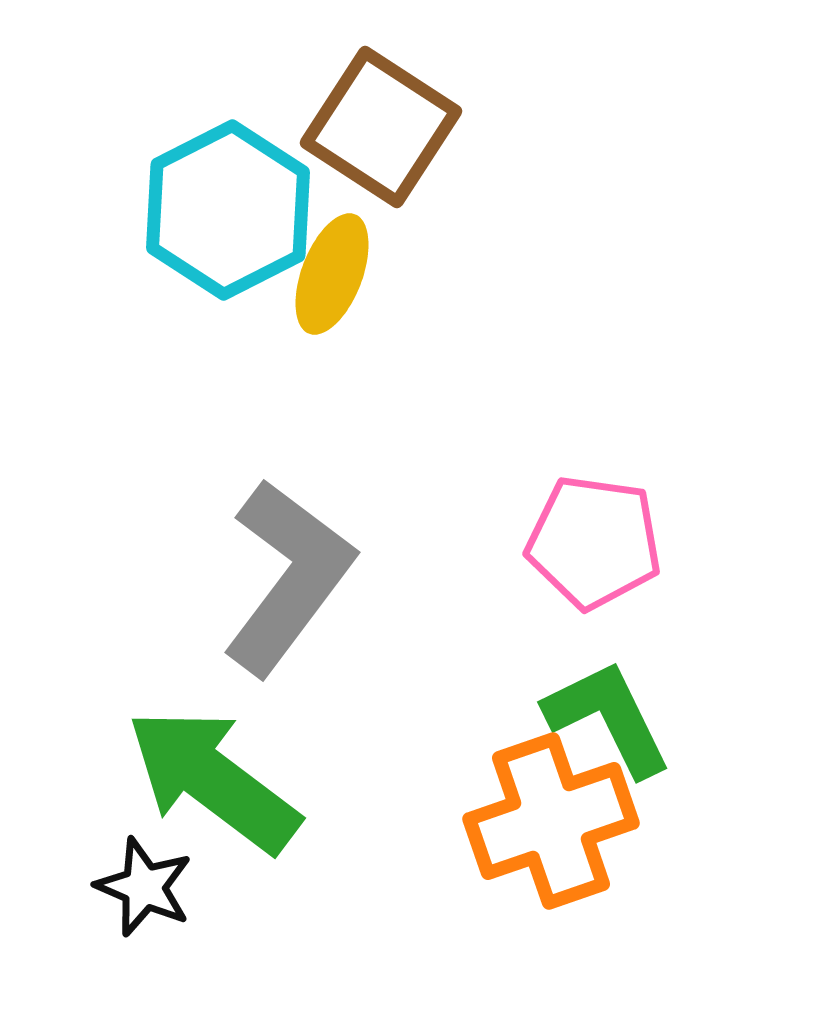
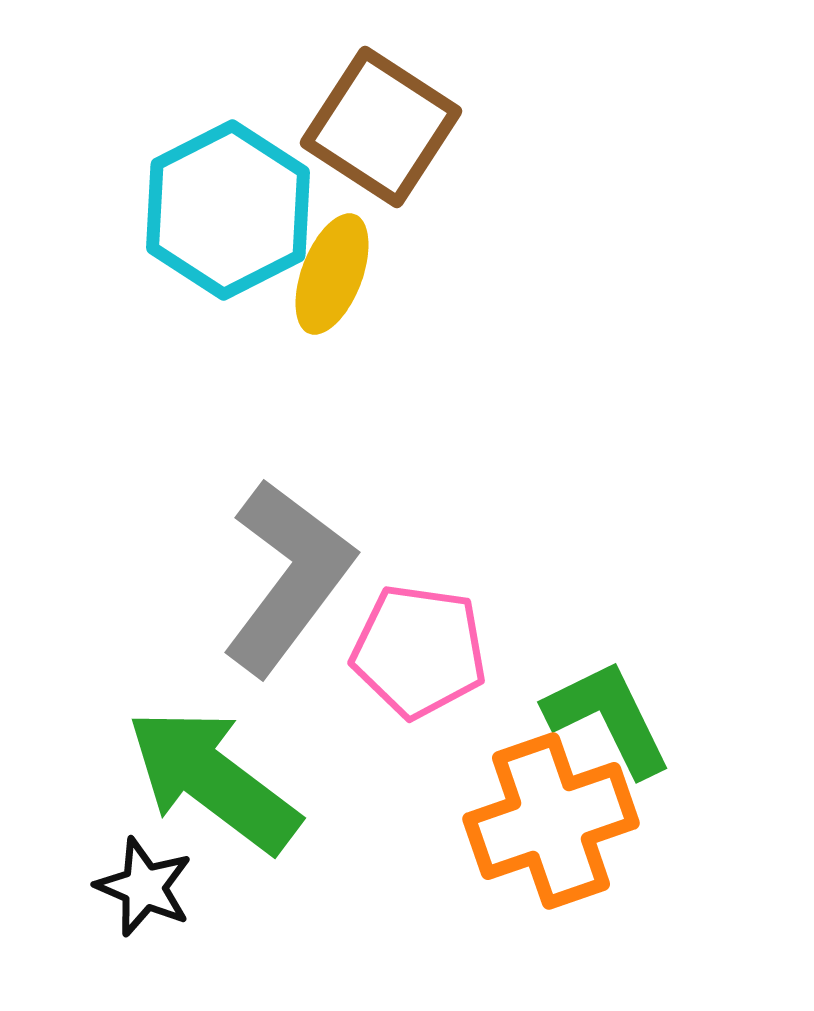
pink pentagon: moved 175 px left, 109 px down
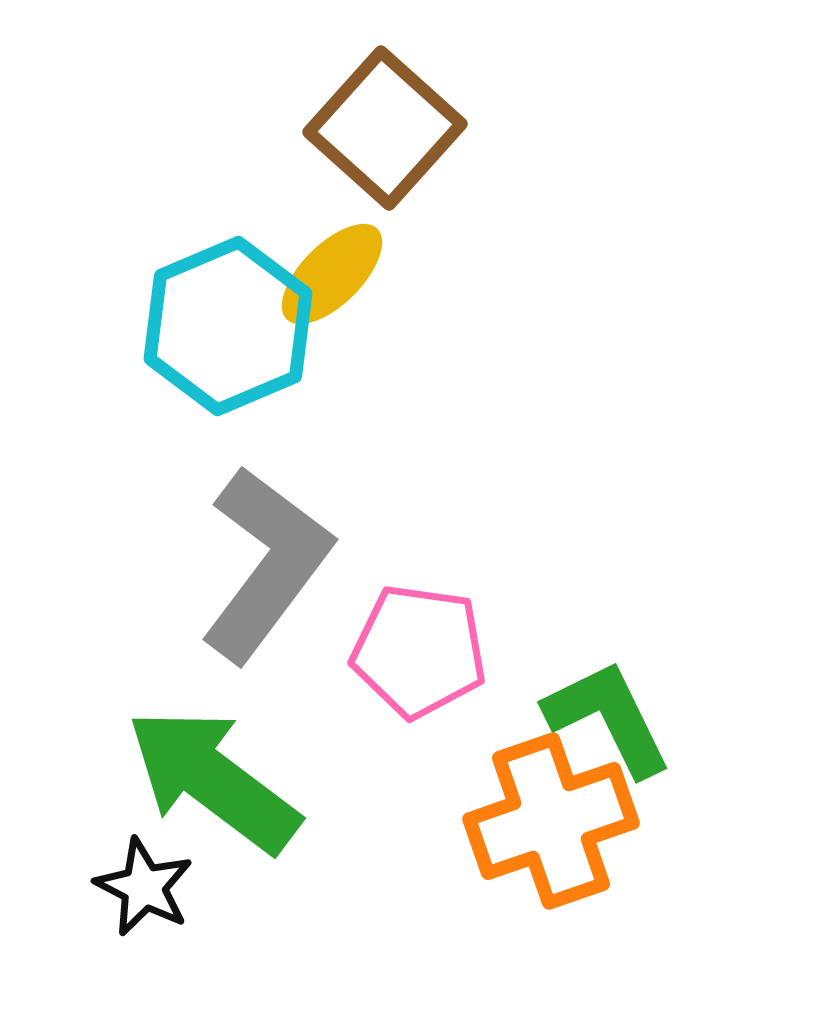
brown square: moved 4 px right, 1 px down; rotated 9 degrees clockwise
cyan hexagon: moved 116 px down; rotated 4 degrees clockwise
yellow ellipse: rotated 24 degrees clockwise
gray L-shape: moved 22 px left, 13 px up
black star: rotated 4 degrees clockwise
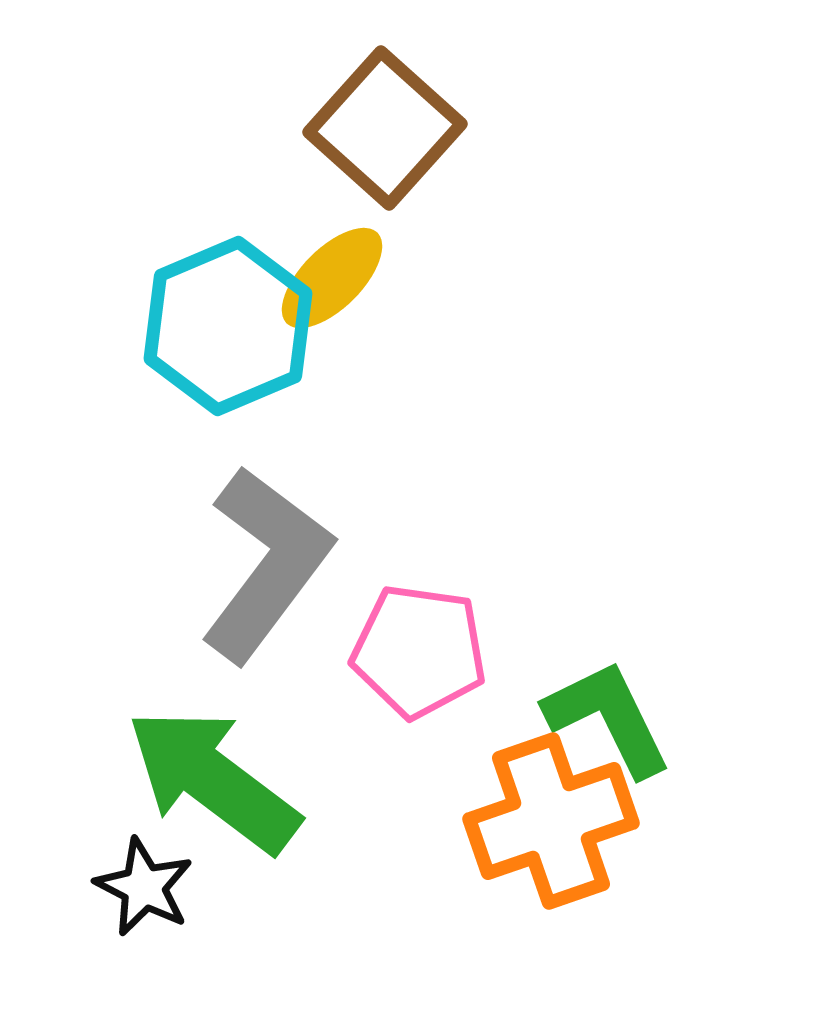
yellow ellipse: moved 4 px down
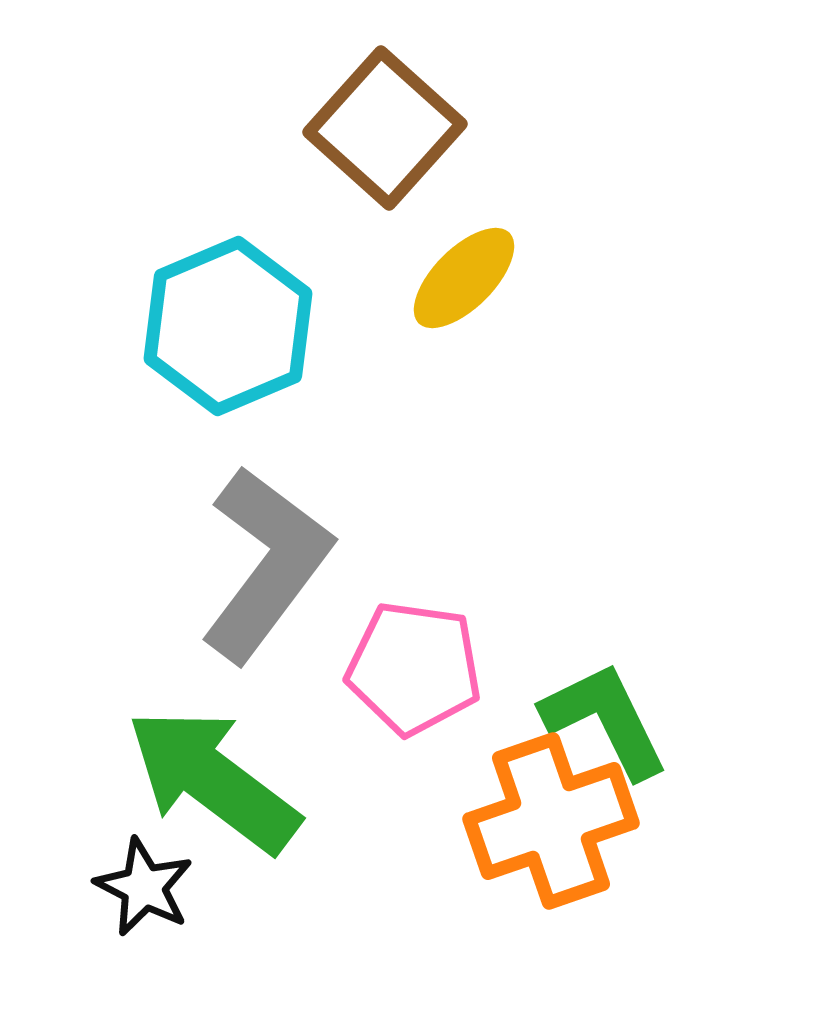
yellow ellipse: moved 132 px right
pink pentagon: moved 5 px left, 17 px down
green L-shape: moved 3 px left, 2 px down
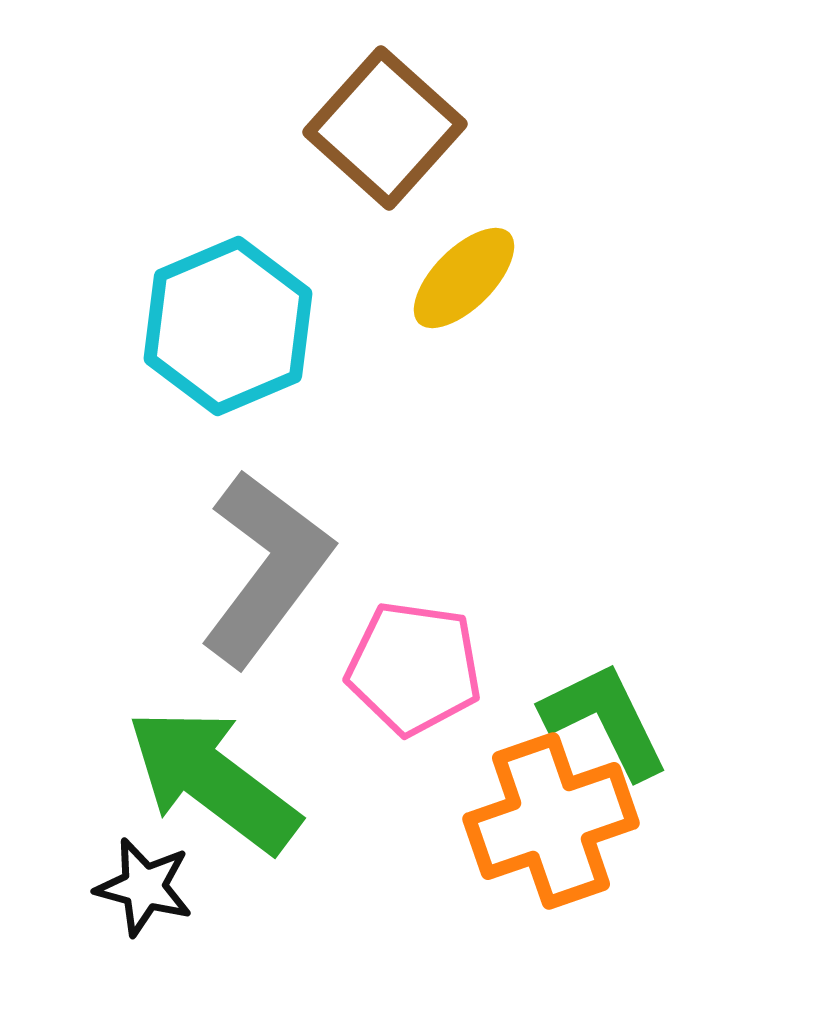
gray L-shape: moved 4 px down
black star: rotated 12 degrees counterclockwise
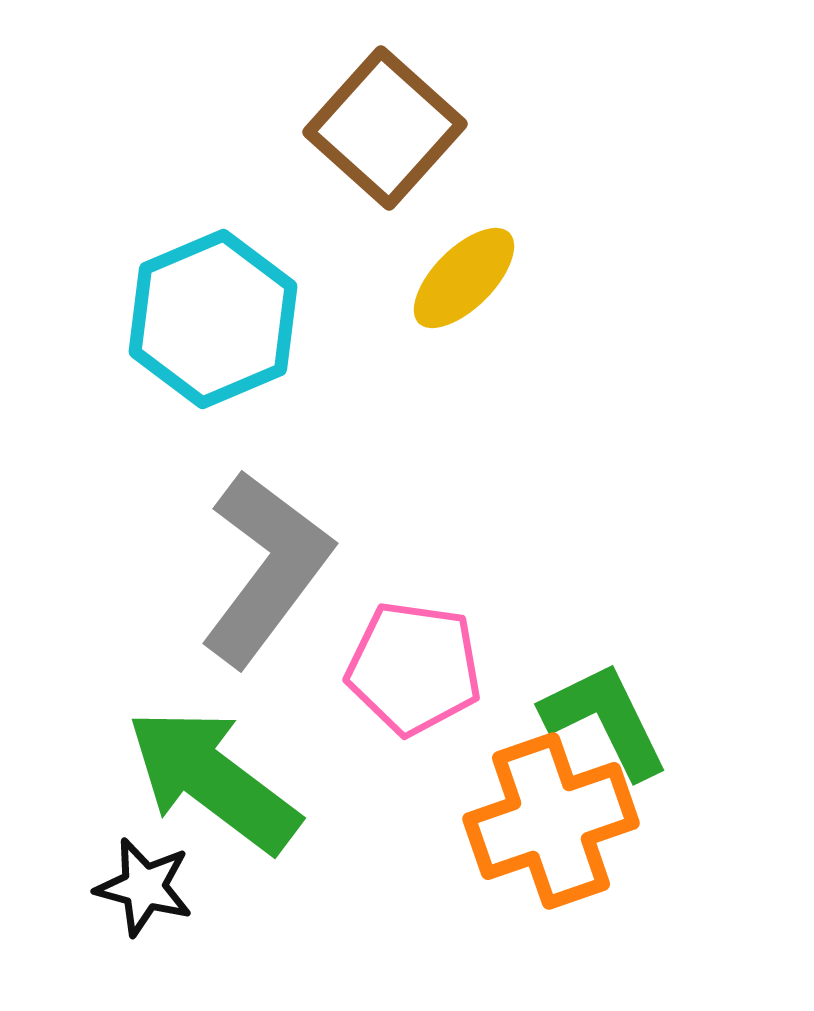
cyan hexagon: moved 15 px left, 7 px up
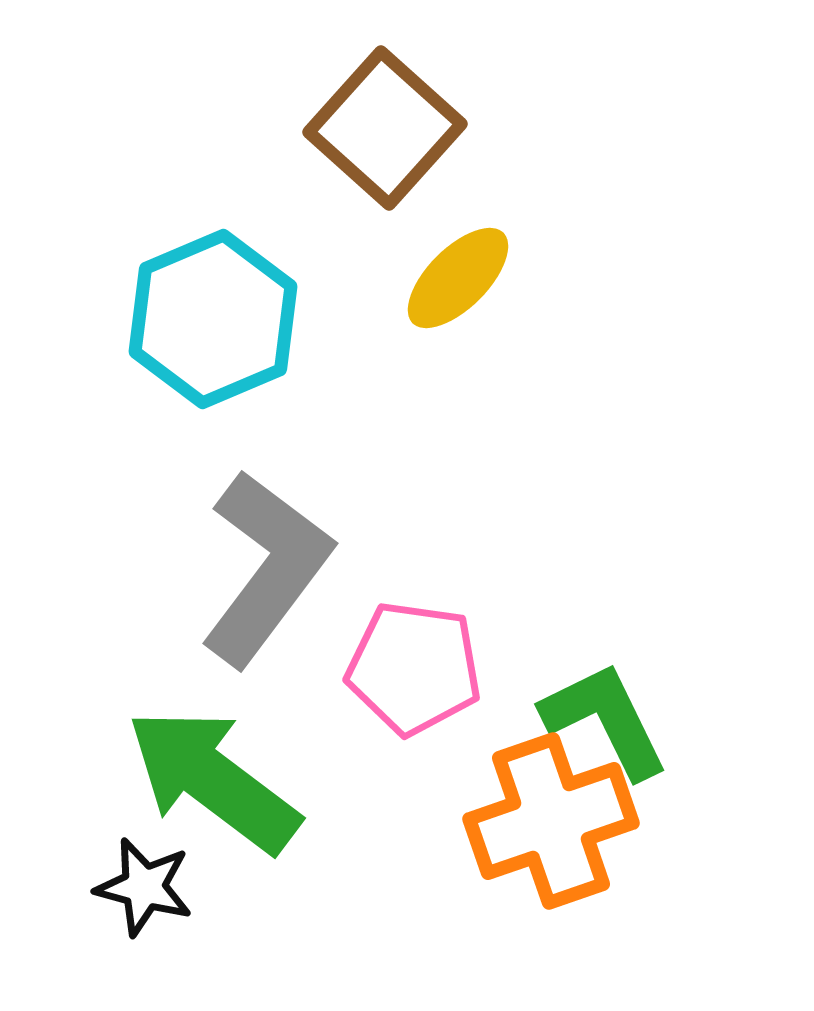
yellow ellipse: moved 6 px left
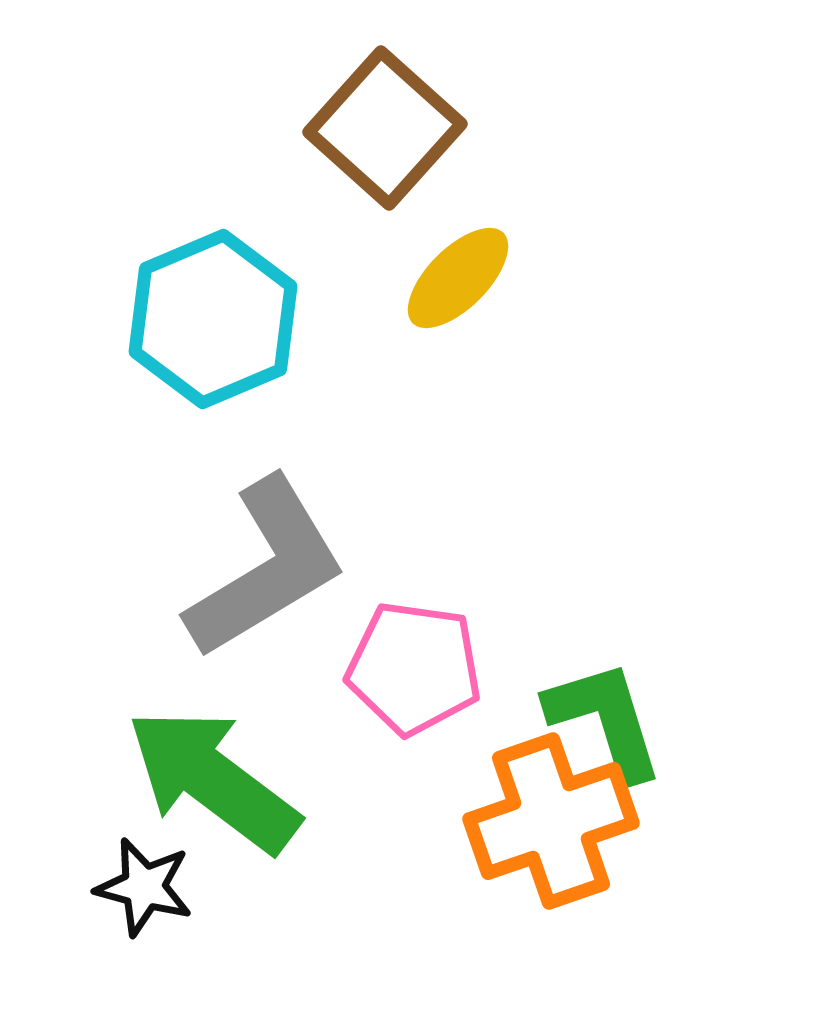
gray L-shape: rotated 22 degrees clockwise
green L-shape: rotated 9 degrees clockwise
